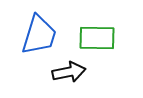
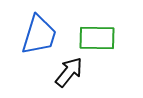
black arrow: rotated 40 degrees counterclockwise
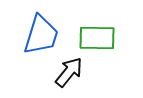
blue trapezoid: moved 2 px right
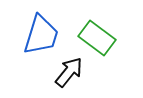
green rectangle: rotated 36 degrees clockwise
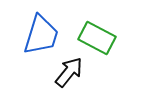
green rectangle: rotated 9 degrees counterclockwise
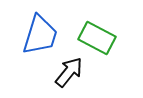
blue trapezoid: moved 1 px left
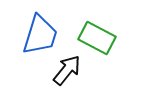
black arrow: moved 2 px left, 2 px up
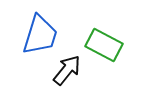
green rectangle: moved 7 px right, 7 px down
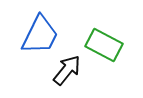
blue trapezoid: rotated 9 degrees clockwise
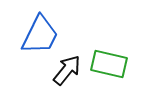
green rectangle: moved 5 px right, 19 px down; rotated 15 degrees counterclockwise
